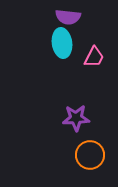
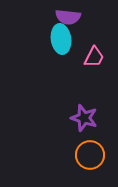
cyan ellipse: moved 1 px left, 4 px up
purple star: moved 8 px right; rotated 20 degrees clockwise
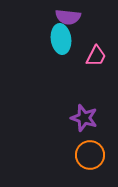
pink trapezoid: moved 2 px right, 1 px up
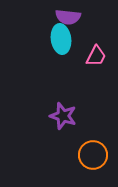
purple star: moved 21 px left, 2 px up
orange circle: moved 3 px right
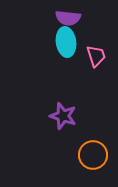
purple semicircle: moved 1 px down
cyan ellipse: moved 5 px right, 3 px down
pink trapezoid: rotated 45 degrees counterclockwise
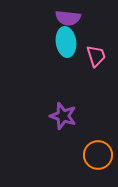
orange circle: moved 5 px right
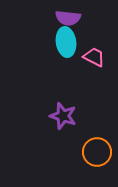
pink trapezoid: moved 2 px left, 1 px down; rotated 45 degrees counterclockwise
orange circle: moved 1 px left, 3 px up
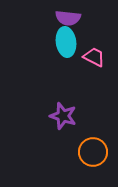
orange circle: moved 4 px left
